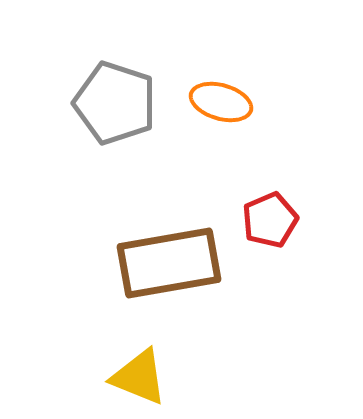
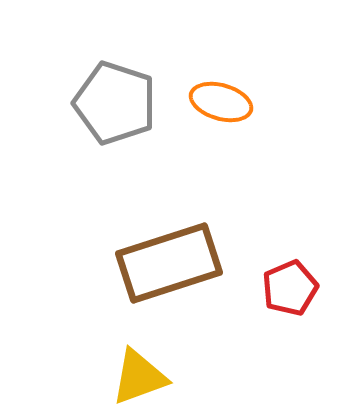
red pentagon: moved 20 px right, 68 px down
brown rectangle: rotated 8 degrees counterclockwise
yellow triangle: rotated 42 degrees counterclockwise
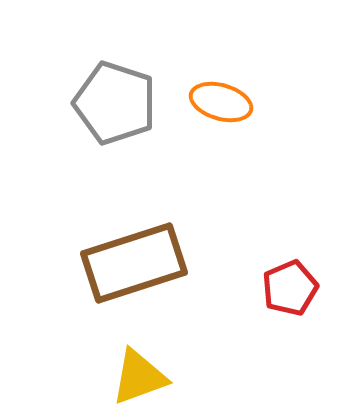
brown rectangle: moved 35 px left
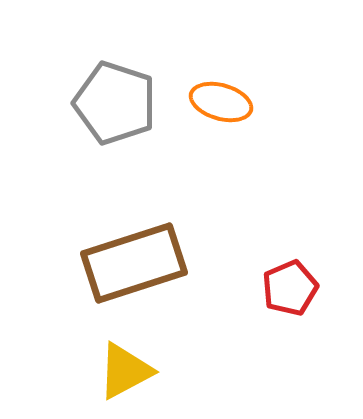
yellow triangle: moved 14 px left, 6 px up; rotated 8 degrees counterclockwise
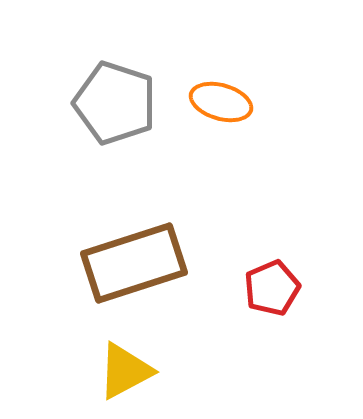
red pentagon: moved 18 px left
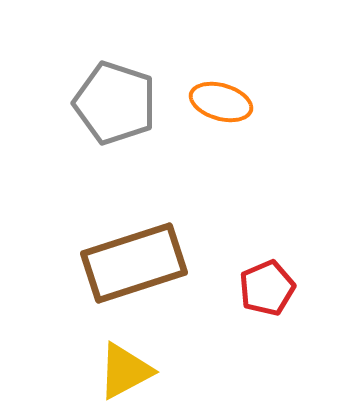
red pentagon: moved 5 px left
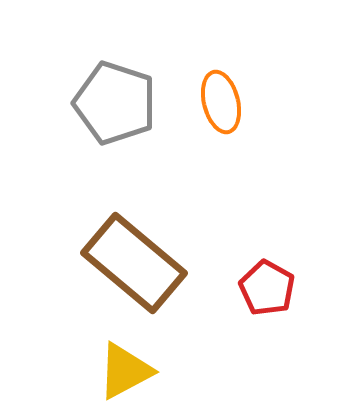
orange ellipse: rotated 60 degrees clockwise
brown rectangle: rotated 58 degrees clockwise
red pentagon: rotated 20 degrees counterclockwise
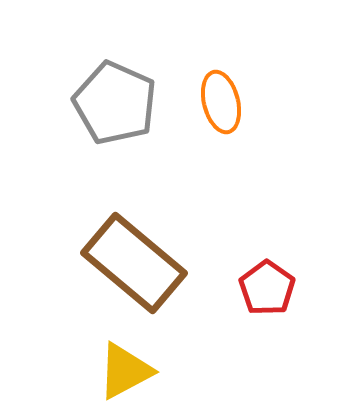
gray pentagon: rotated 6 degrees clockwise
red pentagon: rotated 6 degrees clockwise
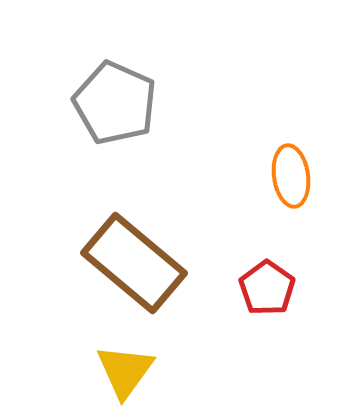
orange ellipse: moved 70 px right, 74 px down; rotated 6 degrees clockwise
yellow triangle: rotated 26 degrees counterclockwise
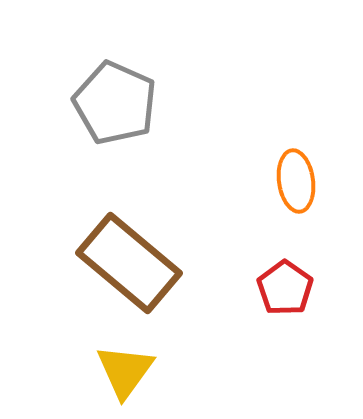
orange ellipse: moved 5 px right, 5 px down
brown rectangle: moved 5 px left
red pentagon: moved 18 px right
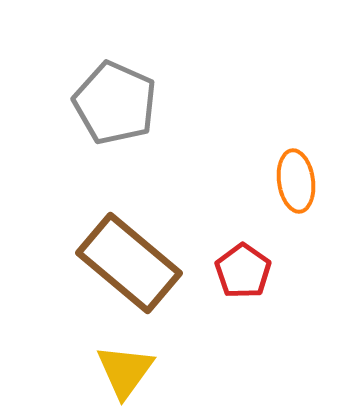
red pentagon: moved 42 px left, 17 px up
